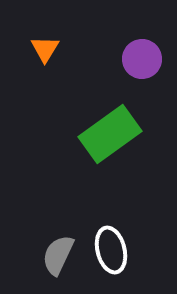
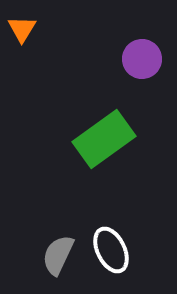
orange triangle: moved 23 px left, 20 px up
green rectangle: moved 6 px left, 5 px down
white ellipse: rotated 12 degrees counterclockwise
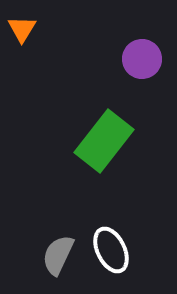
green rectangle: moved 2 px down; rotated 16 degrees counterclockwise
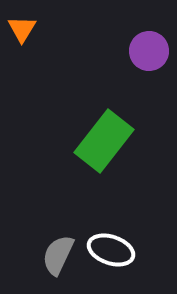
purple circle: moved 7 px right, 8 px up
white ellipse: rotated 45 degrees counterclockwise
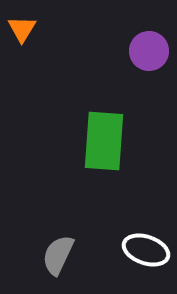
green rectangle: rotated 34 degrees counterclockwise
white ellipse: moved 35 px right
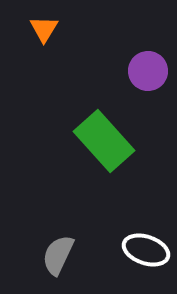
orange triangle: moved 22 px right
purple circle: moved 1 px left, 20 px down
green rectangle: rotated 46 degrees counterclockwise
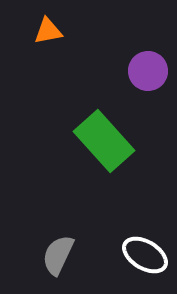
orange triangle: moved 4 px right, 2 px down; rotated 48 degrees clockwise
white ellipse: moved 1 px left, 5 px down; rotated 12 degrees clockwise
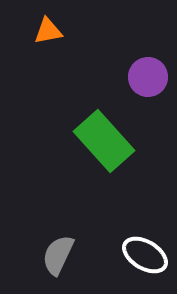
purple circle: moved 6 px down
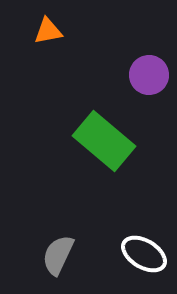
purple circle: moved 1 px right, 2 px up
green rectangle: rotated 8 degrees counterclockwise
white ellipse: moved 1 px left, 1 px up
